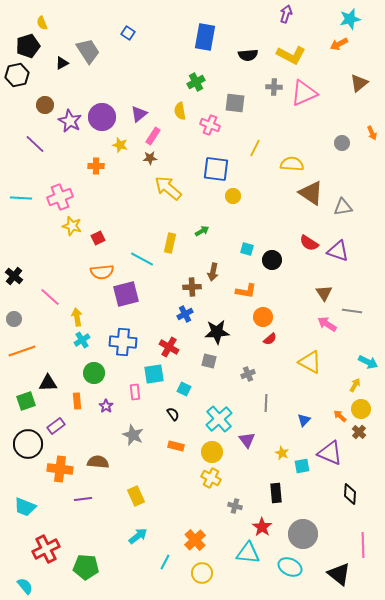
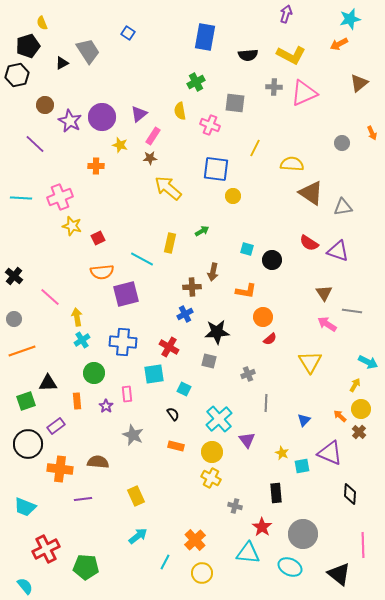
yellow triangle at (310, 362): rotated 30 degrees clockwise
pink rectangle at (135, 392): moved 8 px left, 2 px down
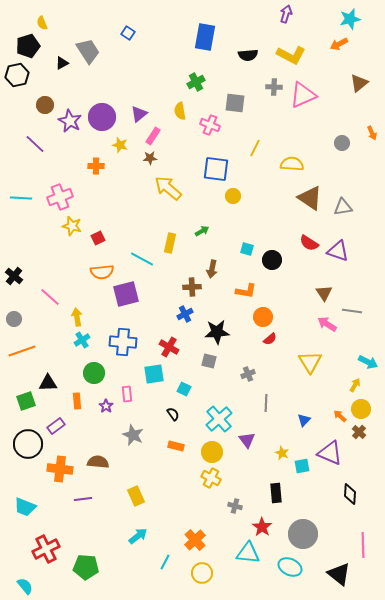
pink triangle at (304, 93): moved 1 px left, 2 px down
brown triangle at (311, 193): moved 1 px left, 5 px down
brown arrow at (213, 272): moved 1 px left, 3 px up
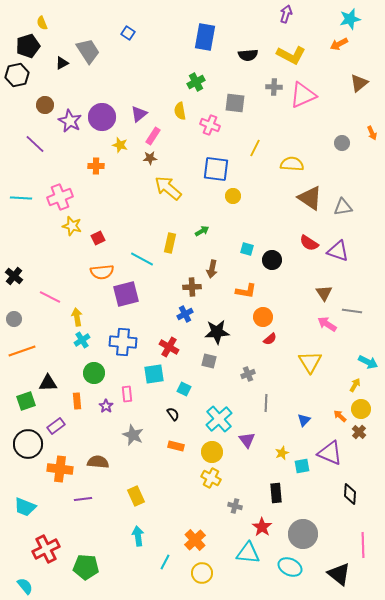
pink line at (50, 297): rotated 15 degrees counterclockwise
yellow star at (282, 453): rotated 24 degrees clockwise
cyan arrow at (138, 536): rotated 60 degrees counterclockwise
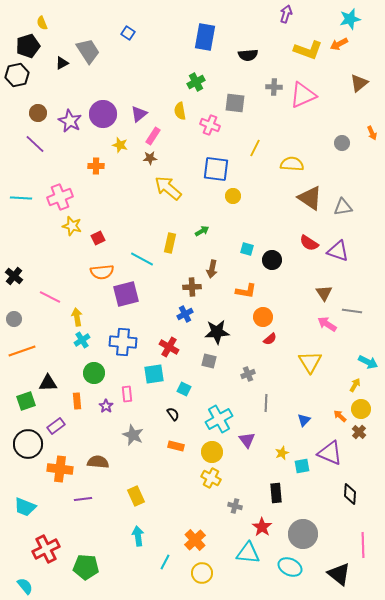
yellow L-shape at (291, 55): moved 17 px right, 5 px up; rotated 8 degrees counterclockwise
brown circle at (45, 105): moved 7 px left, 8 px down
purple circle at (102, 117): moved 1 px right, 3 px up
cyan cross at (219, 419): rotated 12 degrees clockwise
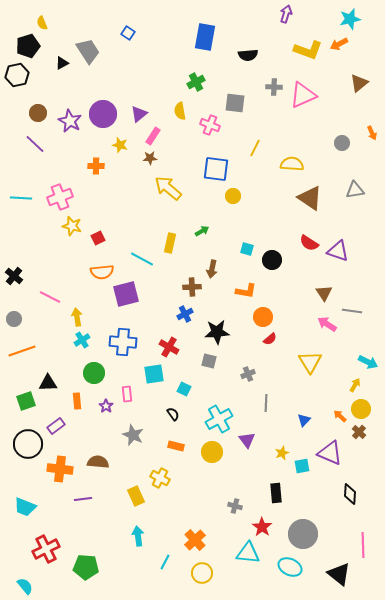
gray triangle at (343, 207): moved 12 px right, 17 px up
yellow cross at (211, 478): moved 51 px left
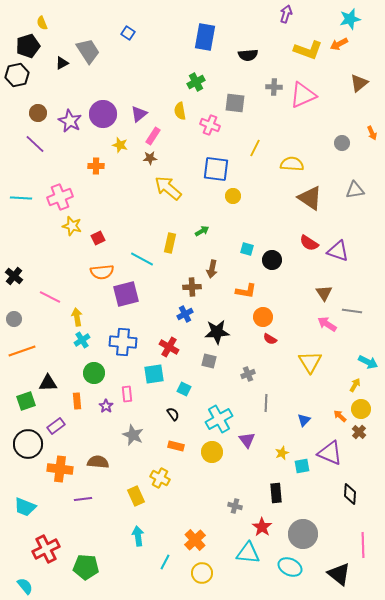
red semicircle at (270, 339): rotated 72 degrees clockwise
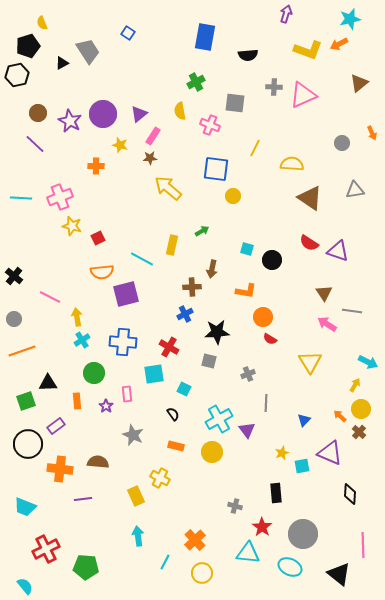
yellow rectangle at (170, 243): moved 2 px right, 2 px down
purple triangle at (247, 440): moved 10 px up
